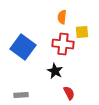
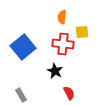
blue square: rotated 15 degrees clockwise
gray rectangle: rotated 64 degrees clockwise
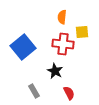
gray rectangle: moved 13 px right, 4 px up
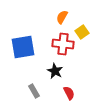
orange semicircle: rotated 24 degrees clockwise
yellow square: rotated 32 degrees counterclockwise
blue square: rotated 30 degrees clockwise
